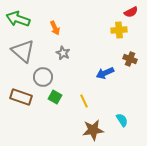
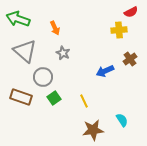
gray triangle: moved 2 px right
brown cross: rotated 32 degrees clockwise
blue arrow: moved 2 px up
green square: moved 1 px left, 1 px down; rotated 24 degrees clockwise
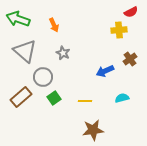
orange arrow: moved 1 px left, 3 px up
brown rectangle: rotated 60 degrees counterclockwise
yellow line: moved 1 px right; rotated 64 degrees counterclockwise
cyan semicircle: moved 22 px up; rotated 72 degrees counterclockwise
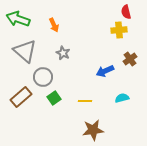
red semicircle: moved 5 px left; rotated 104 degrees clockwise
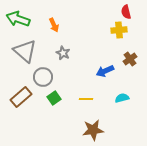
yellow line: moved 1 px right, 2 px up
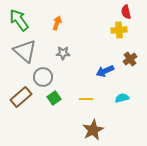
green arrow: moved 1 px right, 1 px down; rotated 35 degrees clockwise
orange arrow: moved 3 px right, 2 px up; rotated 136 degrees counterclockwise
gray star: rotated 24 degrees counterclockwise
brown star: rotated 20 degrees counterclockwise
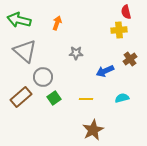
green arrow: rotated 40 degrees counterclockwise
gray star: moved 13 px right
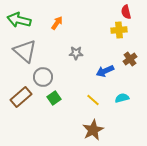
orange arrow: rotated 16 degrees clockwise
yellow line: moved 7 px right, 1 px down; rotated 40 degrees clockwise
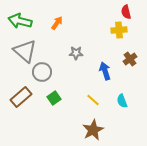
green arrow: moved 1 px right, 1 px down
blue arrow: rotated 96 degrees clockwise
gray circle: moved 1 px left, 5 px up
cyan semicircle: moved 3 px down; rotated 96 degrees counterclockwise
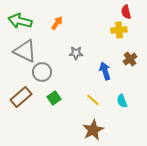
gray triangle: rotated 15 degrees counterclockwise
